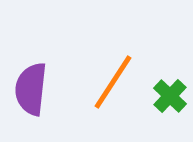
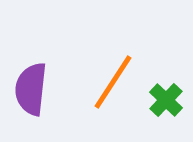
green cross: moved 4 px left, 4 px down
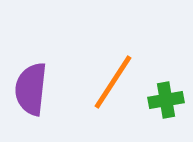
green cross: rotated 36 degrees clockwise
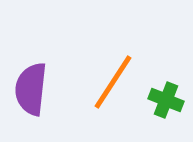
green cross: rotated 32 degrees clockwise
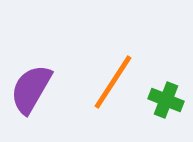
purple semicircle: rotated 24 degrees clockwise
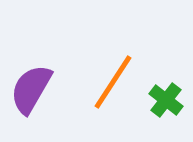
green cross: rotated 16 degrees clockwise
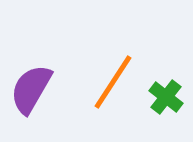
green cross: moved 3 px up
